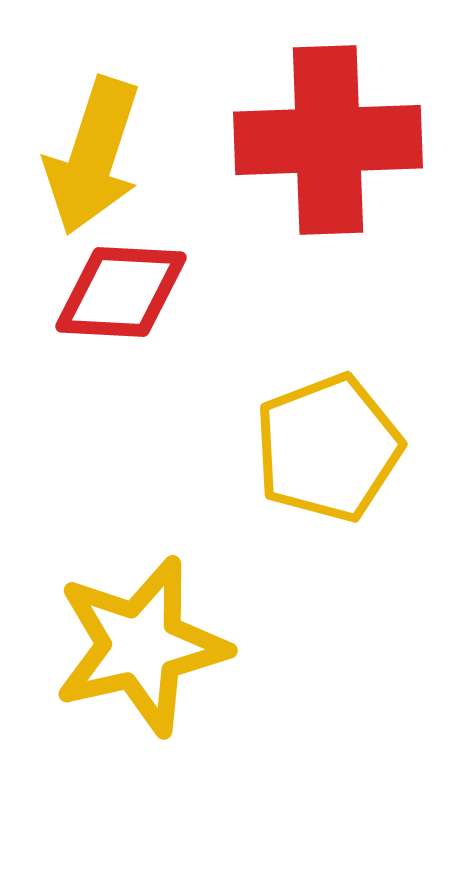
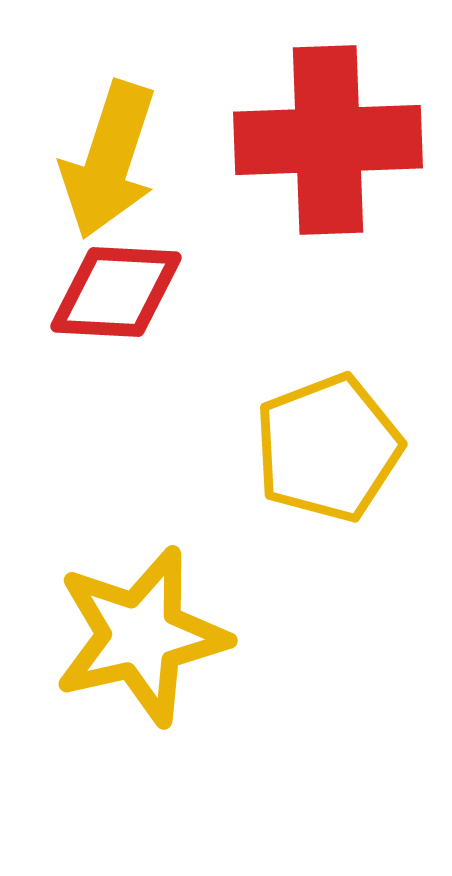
yellow arrow: moved 16 px right, 4 px down
red diamond: moved 5 px left
yellow star: moved 10 px up
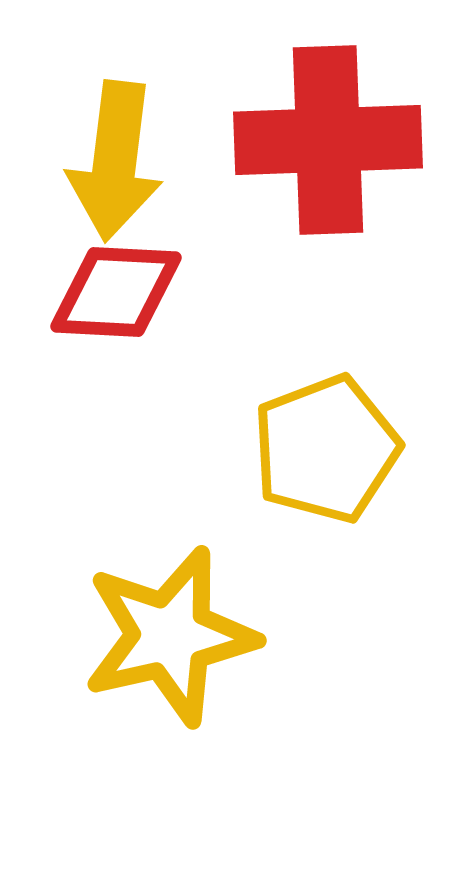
yellow arrow: moved 6 px right, 1 px down; rotated 11 degrees counterclockwise
yellow pentagon: moved 2 px left, 1 px down
yellow star: moved 29 px right
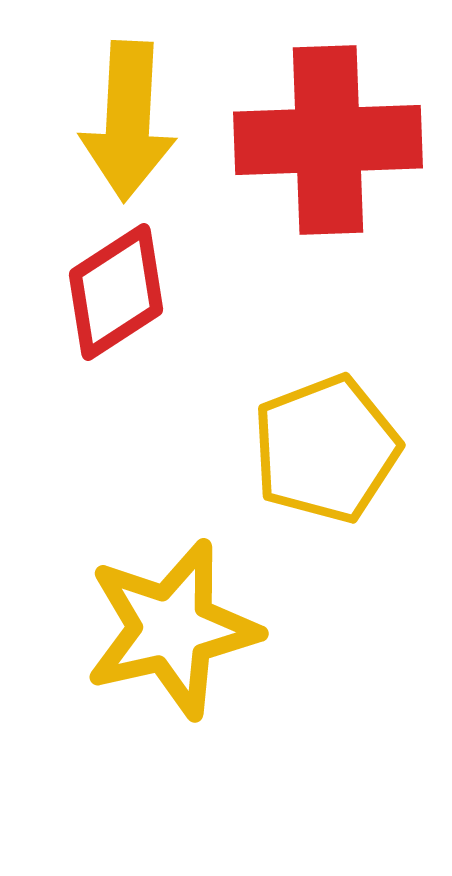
yellow arrow: moved 13 px right, 40 px up; rotated 4 degrees counterclockwise
red diamond: rotated 36 degrees counterclockwise
yellow star: moved 2 px right, 7 px up
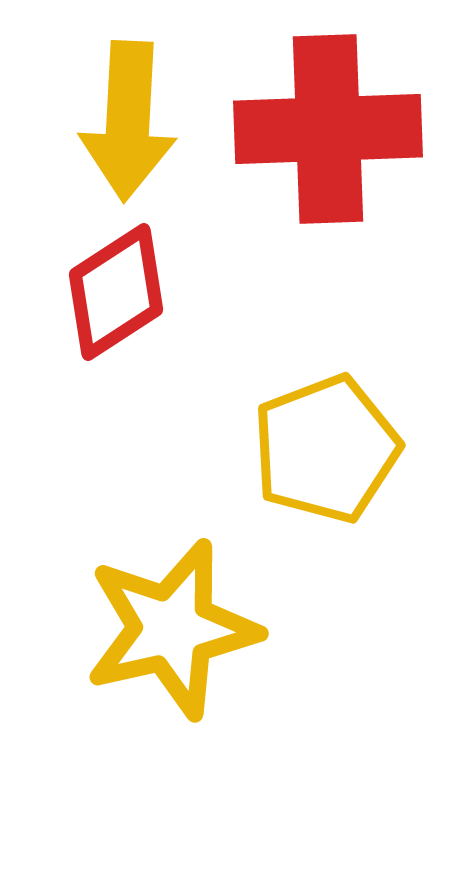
red cross: moved 11 px up
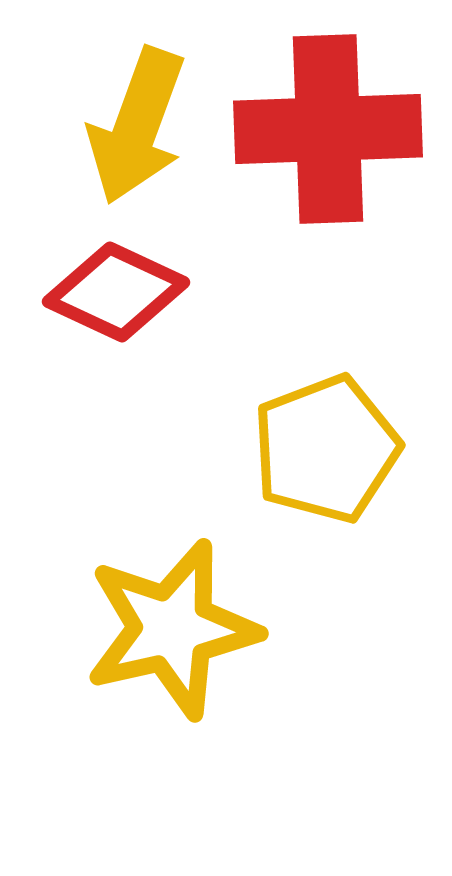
yellow arrow: moved 9 px right, 5 px down; rotated 17 degrees clockwise
red diamond: rotated 58 degrees clockwise
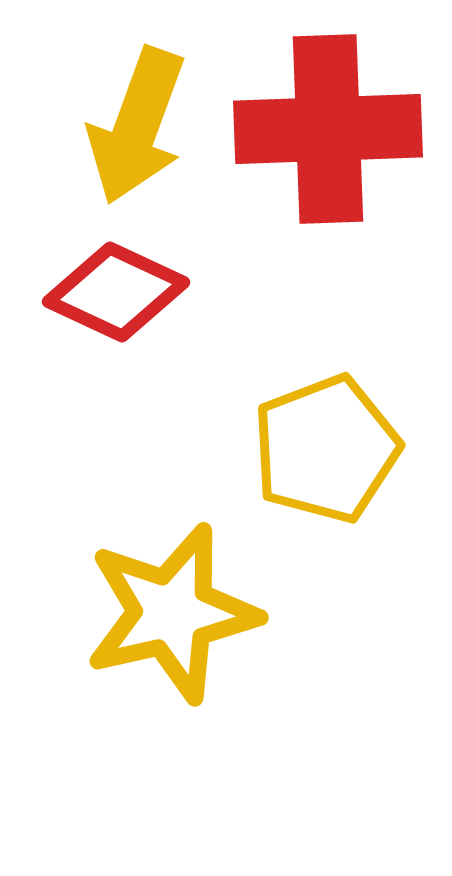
yellow star: moved 16 px up
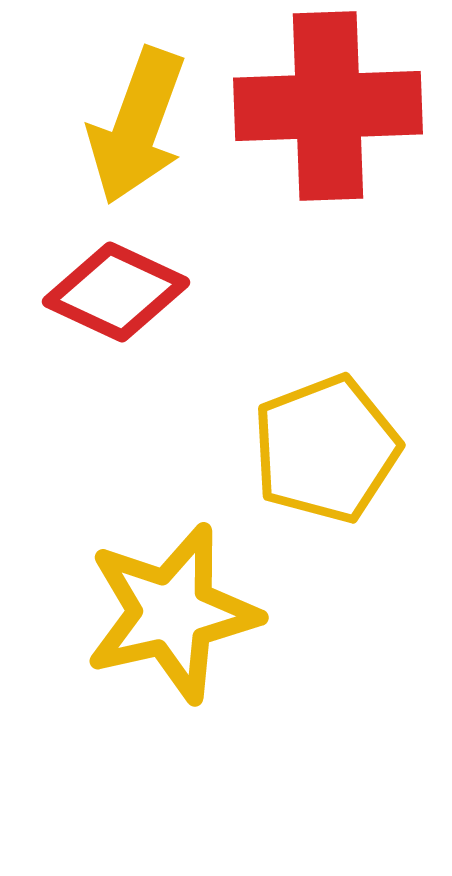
red cross: moved 23 px up
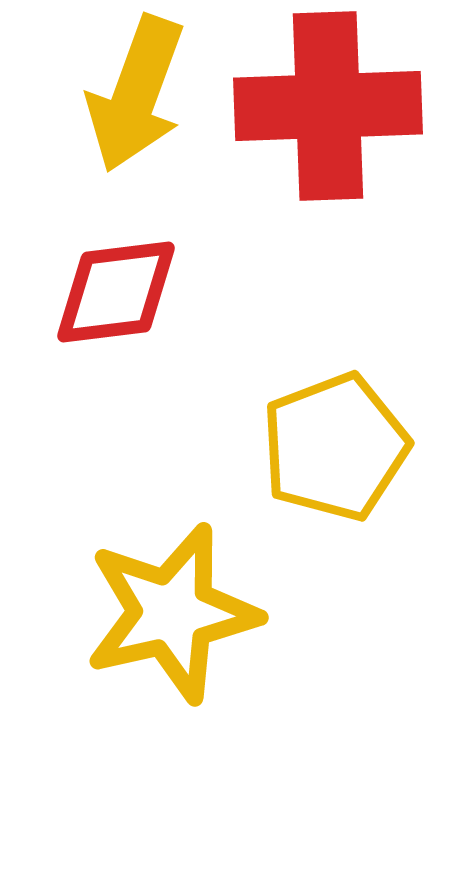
yellow arrow: moved 1 px left, 32 px up
red diamond: rotated 32 degrees counterclockwise
yellow pentagon: moved 9 px right, 2 px up
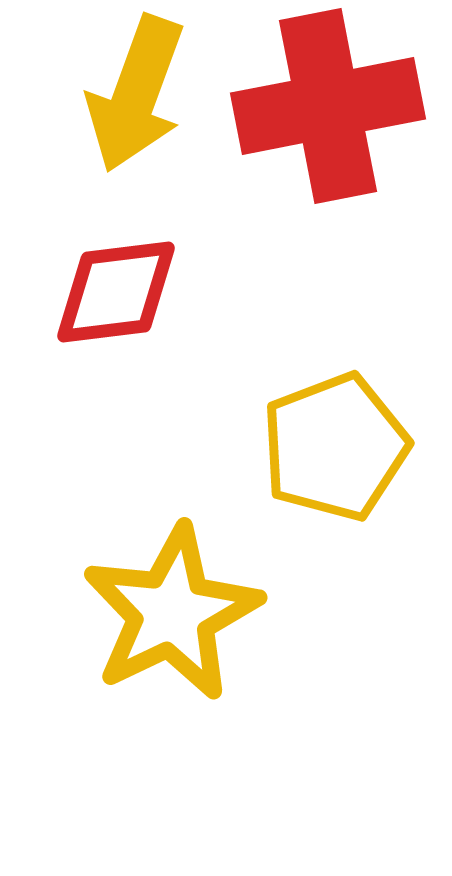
red cross: rotated 9 degrees counterclockwise
yellow star: rotated 13 degrees counterclockwise
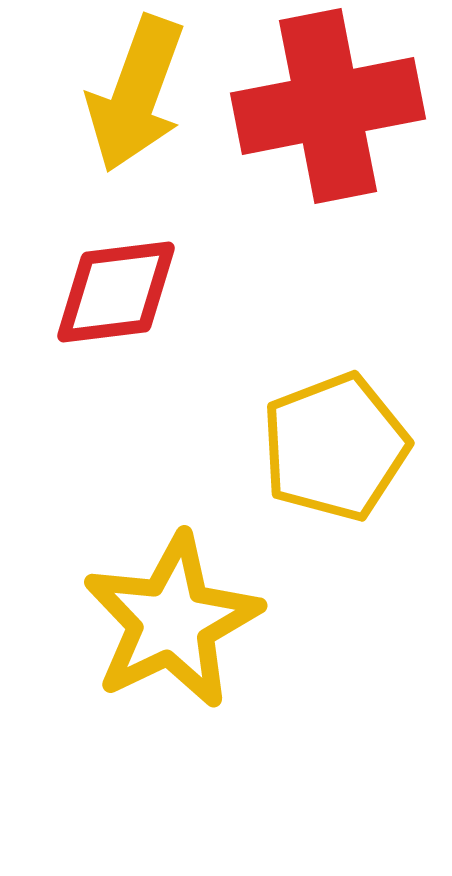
yellow star: moved 8 px down
